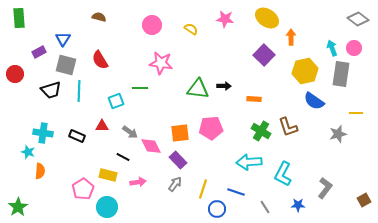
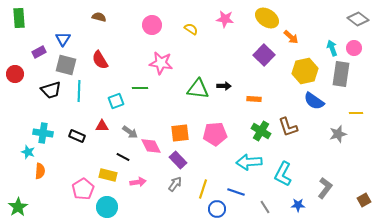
orange arrow at (291, 37): rotated 133 degrees clockwise
pink pentagon at (211, 128): moved 4 px right, 6 px down
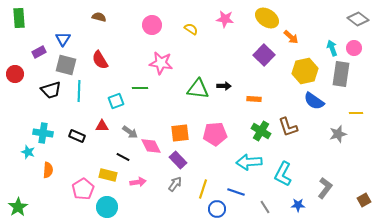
orange semicircle at (40, 171): moved 8 px right, 1 px up
